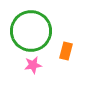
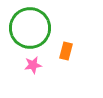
green circle: moved 1 px left, 3 px up
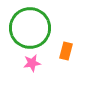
pink star: moved 1 px left, 2 px up
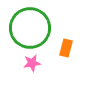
orange rectangle: moved 3 px up
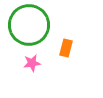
green circle: moved 1 px left, 3 px up
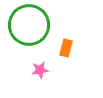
pink star: moved 8 px right, 7 px down
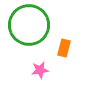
orange rectangle: moved 2 px left
